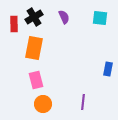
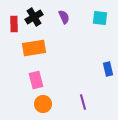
orange rectangle: rotated 70 degrees clockwise
blue rectangle: rotated 24 degrees counterclockwise
purple line: rotated 21 degrees counterclockwise
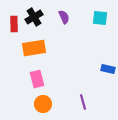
blue rectangle: rotated 64 degrees counterclockwise
pink rectangle: moved 1 px right, 1 px up
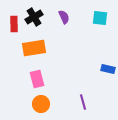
orange circle: moved 2 px left
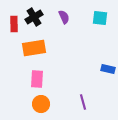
pink rectangle: rotated 18 degrees clockwise
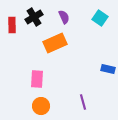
cyan square: rotated 28 degrees clockwise
red rectangle: moved 2 px left, 1 px down
orange rectangle: moved 21 px right, 5 px up; rotated 15 degrees counterclockwise
orange circle: moved 2 px down
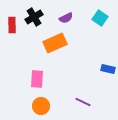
purple semicircle: moved 2 px right, 1 px down; rotated 88 degrees clockwise
purple line: rotated 49 degrees counterclockwise
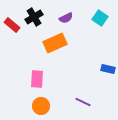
red rectangle: rotated 49 degrees counterclockwise
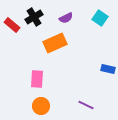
purple line: moved 3 px right, 3 px down
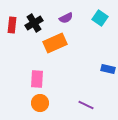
black cross: moved 6 px down
red rectangle: rotated 56 degrees clockwise
orange circle: moved 1 px left, 3 px up
